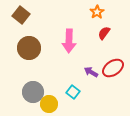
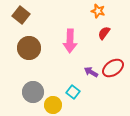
orange star: moved 1 px right, 1 px up; rotated 24 degrees counterclockwise
pink arrow: moved 1 px right
yellow circle: moved 4 px right, 1 px down
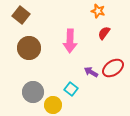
cyan square: moved 2 px left, 3 px up
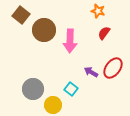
brown circle: moved 15 px right, 18 px up
red ellipse: rotated 20 degrees counterclockwise
gray circle: moved 3 px up
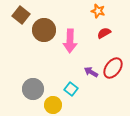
red semicircle: rotated 24 degrees clockwise
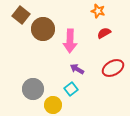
brown circle: moved 1 px left, 1 px up
red ellipse: rotated 25 degrees clockwise
purple arrow: moved 14 px left, 3 px up
cyan square: rotated 16 degrees clockwise
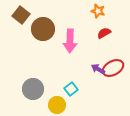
purple arrow: moved 21 px right
yellow circle: moved 4 px right
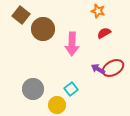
pink arrow: moved 2 px right, 3 px down
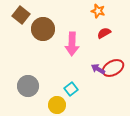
gray circle: moved 5 px left, 3 px up
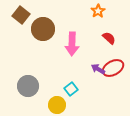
orange star: rotated 24 degrees clockwise
red semicircle: moved 5 px right, 5 px down; rotated 72 degrees clockwise
